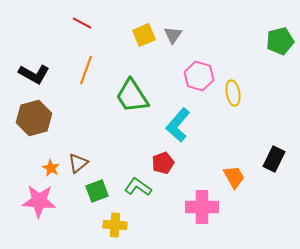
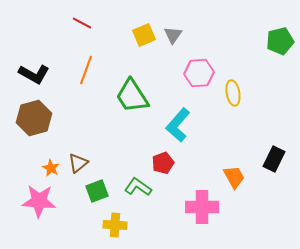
pink hexagon: moved 3 px up; rotated 20 degrees counterclockwise
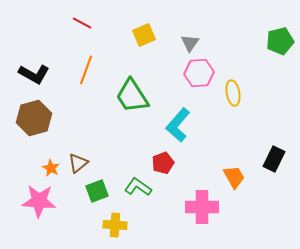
gray triangle: moved 17 px right, 8 px down
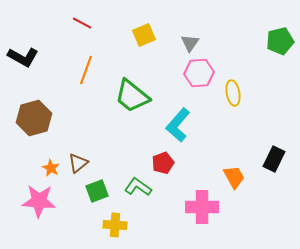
black L-shape: moved 11 px left, 17 px up
green trapezoid: rotated 18 degrees counterclockwise
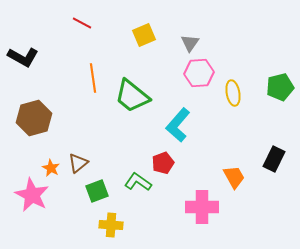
green pentagon: moved 46 px down
orange line: moved 7 px right, 8 px down; rotated 28 degrees counterclockwise
green L-shape: moved 5 px up
pink star: moved 7 px left, 6 px up; rotated 24 degrees clockwise
yellow cross: moved 4 px left
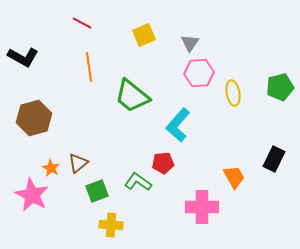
orange line: moved 4 px left, 11 px up
red pentagon: rotated 15 degrees clockwise
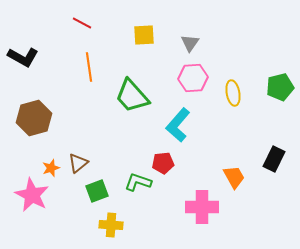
yellow square: rotated 20 degrees clockwise
pink hexagon: moved 6 px left, 5 px down
green trapezoid: rotated 9 degrees clockwise
orange star: rotated 24 degrees clockwise
green L-shape: rotated 16 degrees counterclockwise
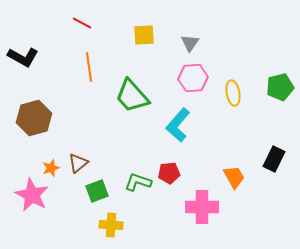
red pentagon: moved 6 px right, 10 px down
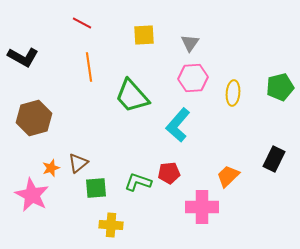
yellow ellipse: rotated 15 degrees clockwise
orange trapezoid: moved 6 px left, 1 px up; rotated 105 degrees counterclockwise
green square: moved 1 px left, 3 px up; rotated 15 degrees clockwise
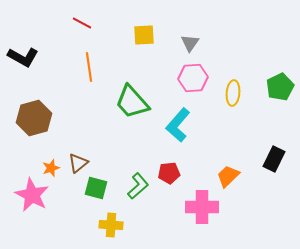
green pentagon: rotated 12 degrees counterclockwise
green trapezoid: moved 6 px down
green L-shape: moved 4 px down; rotated 120 degrees clockwise
green square: rotated 20 degrees clockwise
